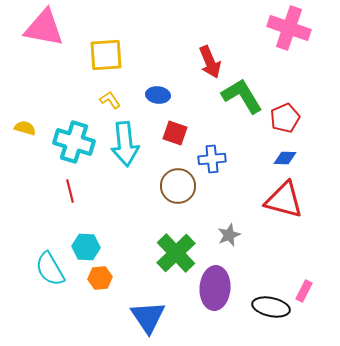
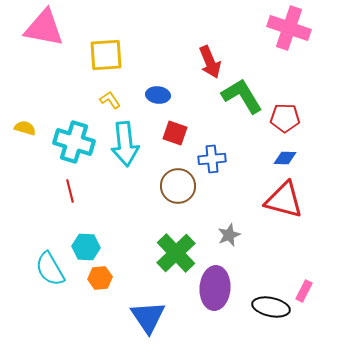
red pentagon: rotated 24 degrees clockwise
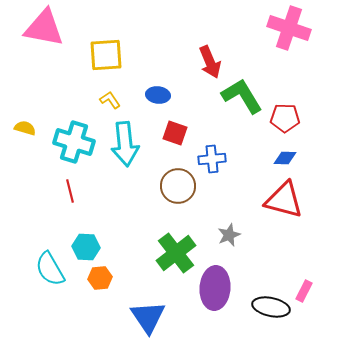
green cross: rotated 6 degrees clockwise
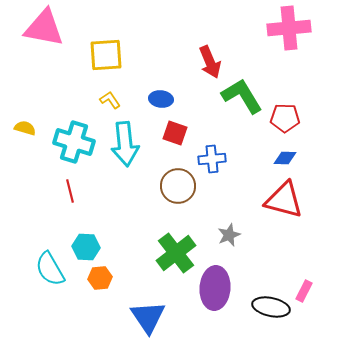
pink cross: rotated 24 degrees counterclockwise
blue ellipse: moved 3 px right, 4 px down
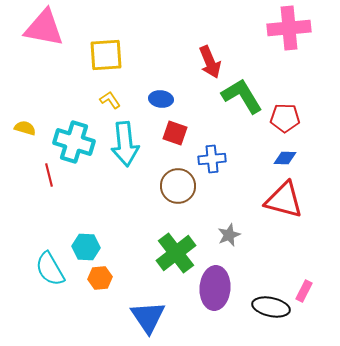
red line: moved 21 px left, 16 px up
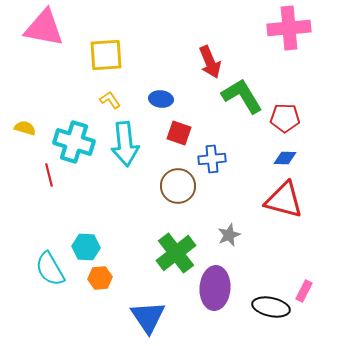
red square: moved 4 px right
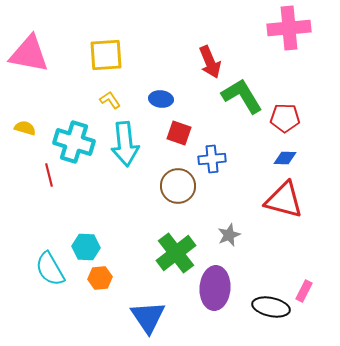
pink triangle: moved 15 px left, 26 px down
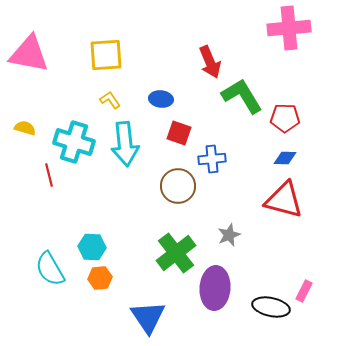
cyan hexagon: moved 6 px right
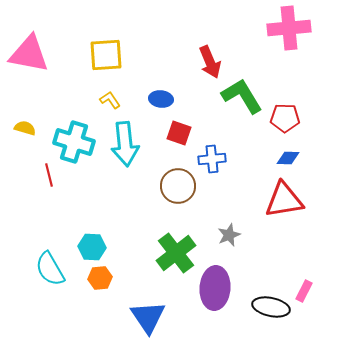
blue diamond: moved 3 px right
red triangle: rotated 24 degrees counterclockwise
